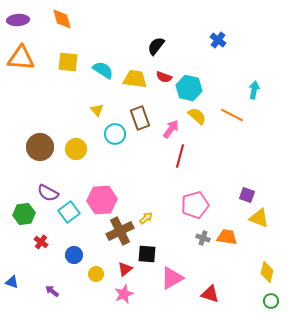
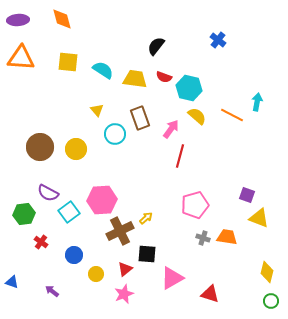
cyan arrow at (254, 90): moved 3 px right, 12 px down
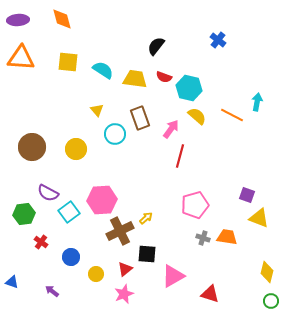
brown circle at (40, 147): moved 8 px left
blue circle at (74, 255): moved 3 px left, 2 px down
pink triangle at (172, 278): moved 1 px right, 2 px up
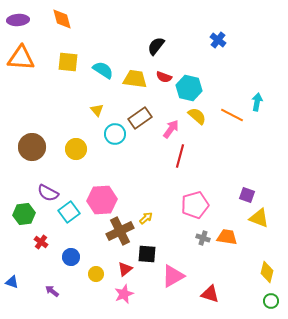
brown rectangle at (140, 118): rotated 75 degrees clockwise
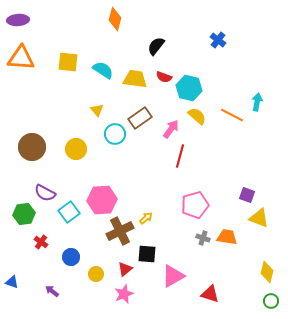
orange diamond at (62, 19): moved 53 px right; rotated 30 degrees clockwise
purple semicircle at (48, 193): moved 3 px left
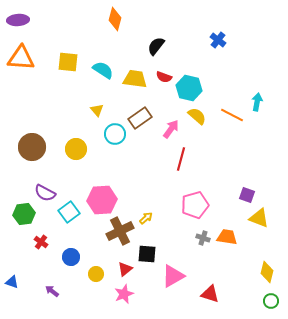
red line at (180, 156): moved 1 px right, 3 px down
